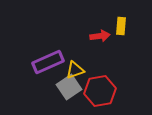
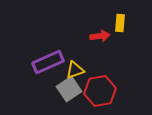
yellow rectangle: moved 1 px left, 3 px up
gray square: moved 2 px down
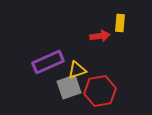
yellow triangle: moved 2 px right
gray square: moved 2 px up; rotated 15 degrees clockwise
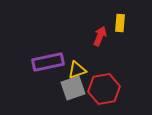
red arrow: rotated 60 degrees counterclockwise
purple rectangle: rotated 12 degrees clockwise
gray square: moved 4 px right, 1 px down
red hexagon: moved 4 px right, 2 px up
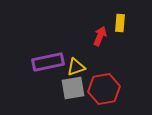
yellow triangle: moved 1 px left, 3 px up
gray square: rotated 10 degrees clockwise
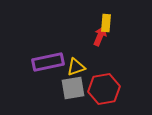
yellow rectangle: moved 14 px left
